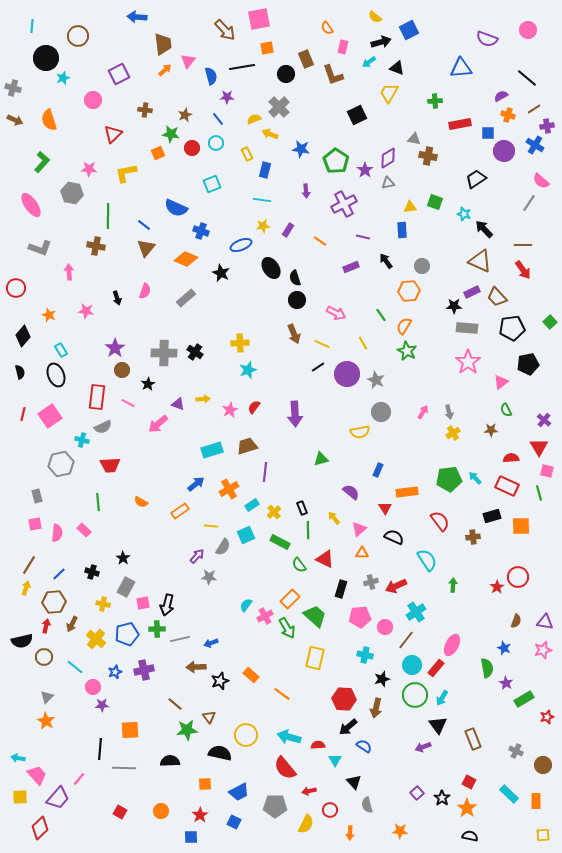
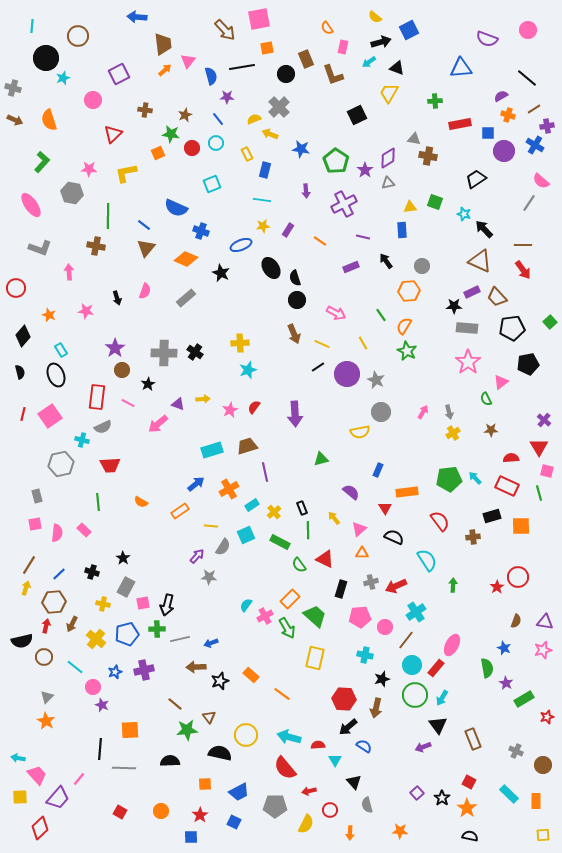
green semicircle at (506, 410): moved 20 px left, 11 px up
purple line at (265, 472): rotated 18 degrees counterclockwise
purple star at (102, 705): rotated 24 degrees clockwise
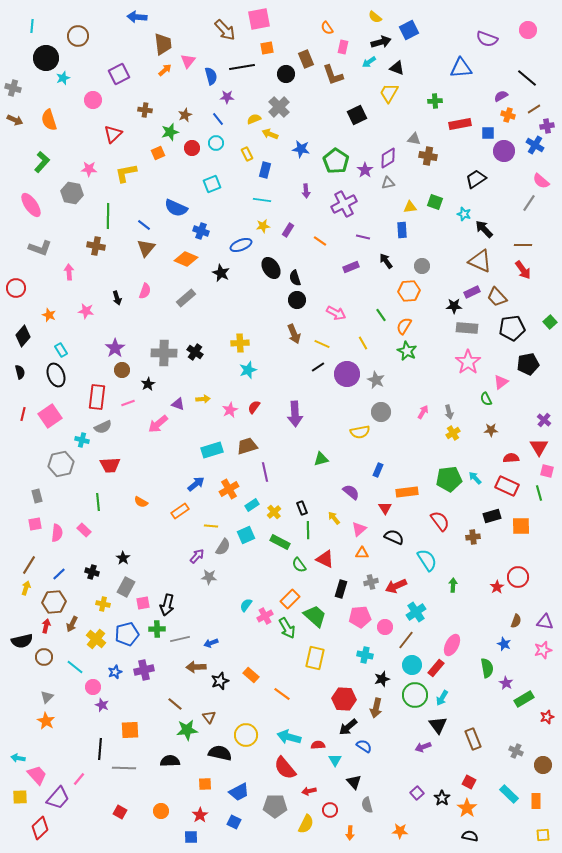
green star at (171, 134): moved 1 px left, 2 px up; rotated 24 degrees counterclockwise
pink line at (128, 403): rotated 48 degrees counterclockwise
blue star at (504, 648): moved 4 px up
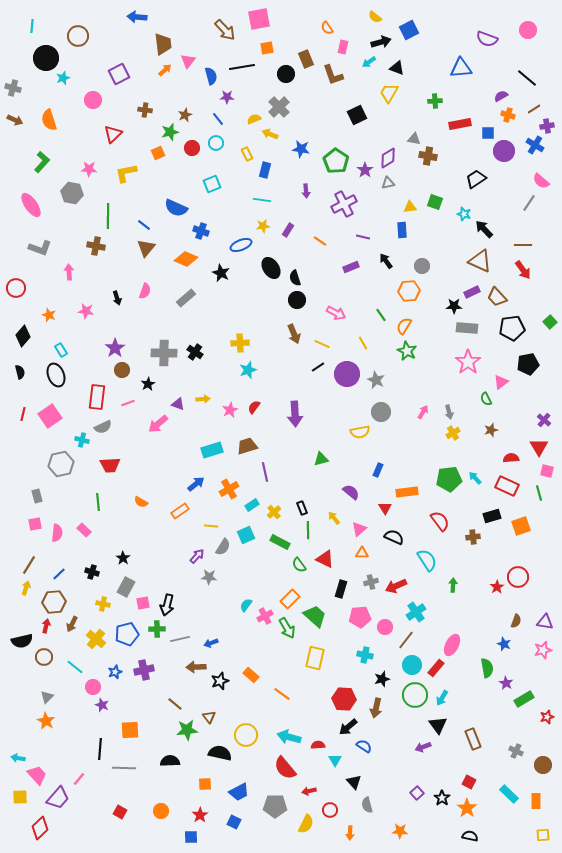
brown star at (491, 430): rotated 16 degrees counterclockwise
orange square at (521, 526): rotated 18 degrees counterclockwise
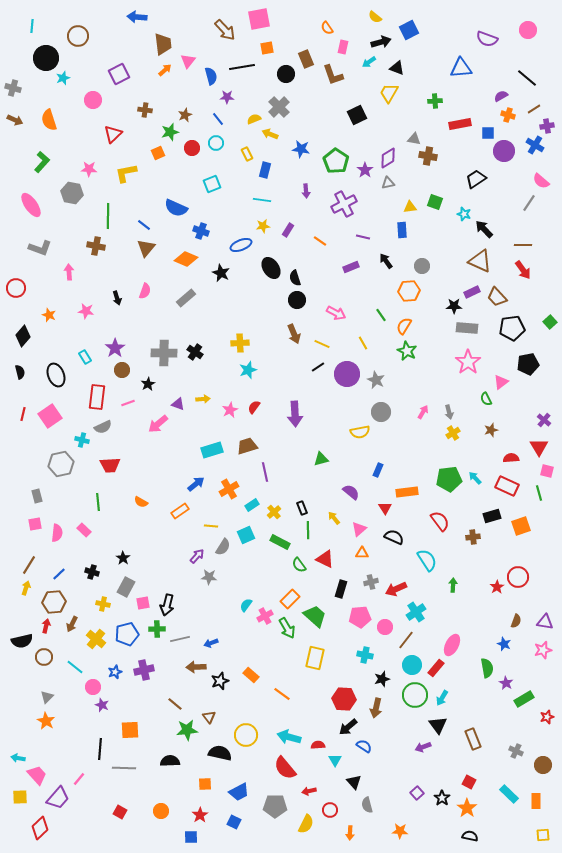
cyan rectangle at (61, 350): moved 24 px right, 7 px down
red arrow at (396, 586): moved 3 px down
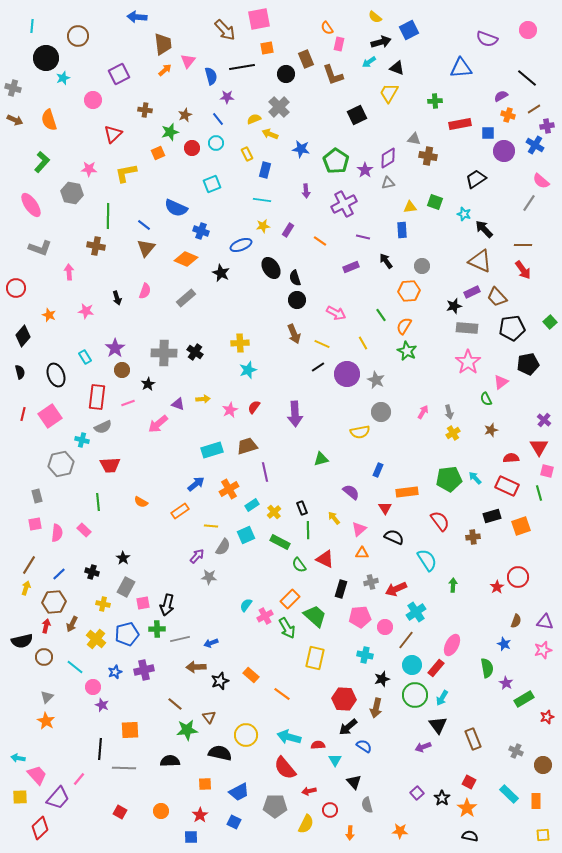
pink rectangle at (343, 47): moved 4 px left, 3 px up
black star at (454, 306): rotated 14 degrees counterclockwise
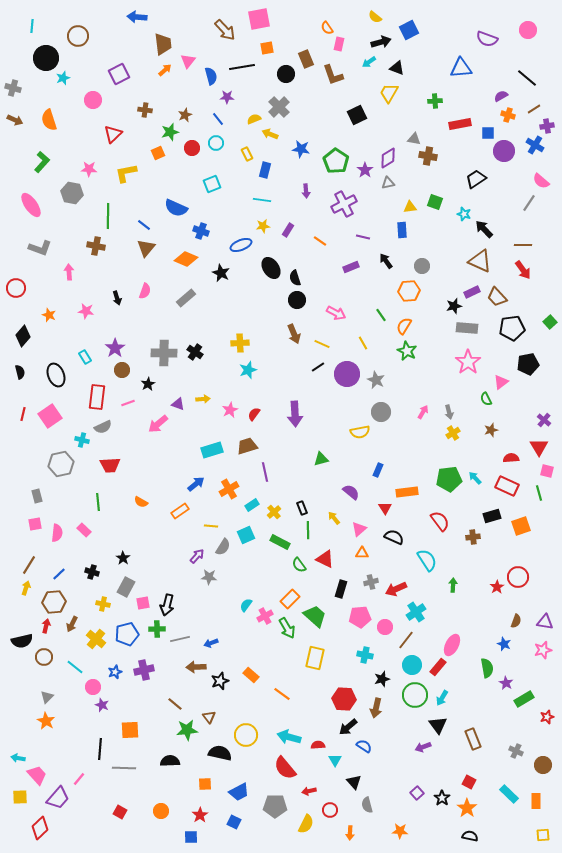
red semicircle at (254, 407): moved 7 px down
red rectangle at (436, 668): moved 2 px right, 1 px up
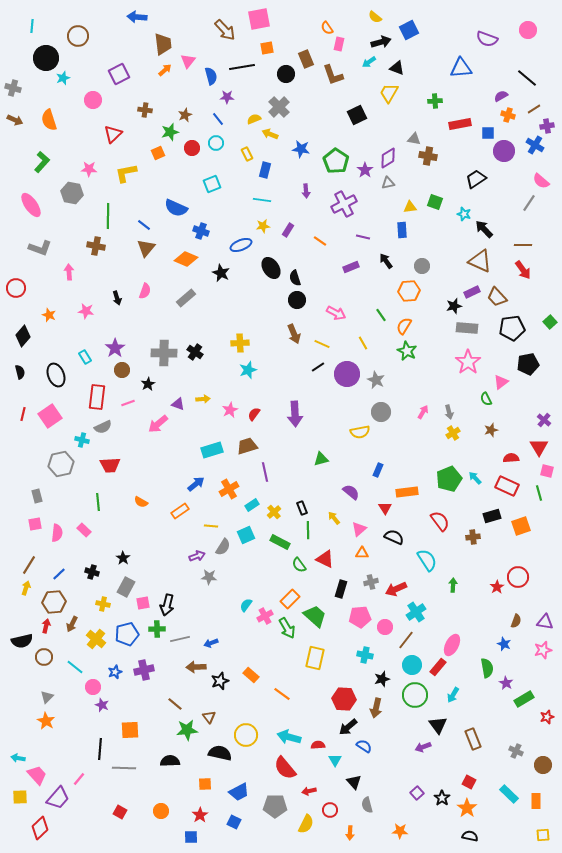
green pentagon at (449, 479): rotated 15 degrees counterclockwise
purple arrow at (197, 556): rotated 28 degrees clockwise
cyan arrow at (442, 698): moved 11 px right, 3 px up
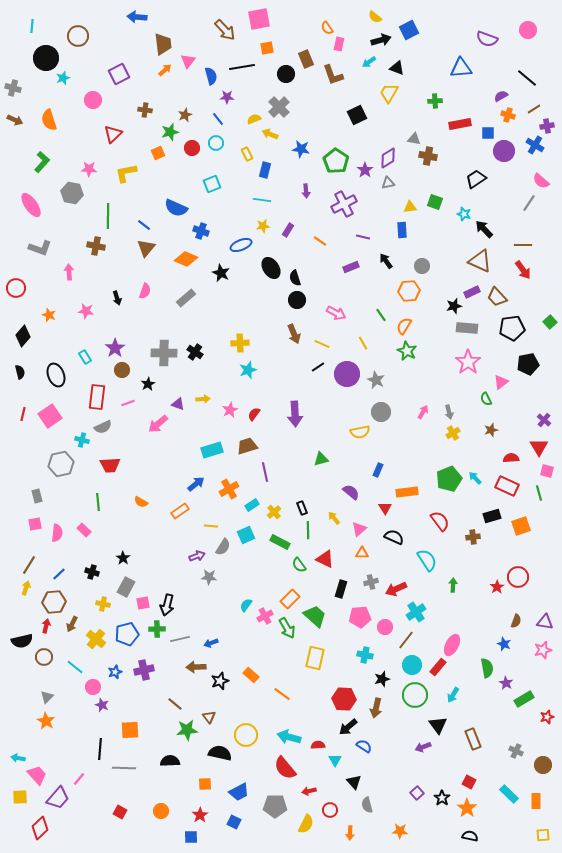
black arrow at (381, 42): moved 2 px up
